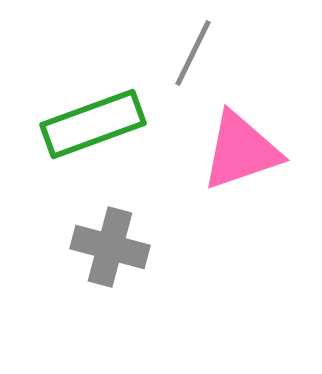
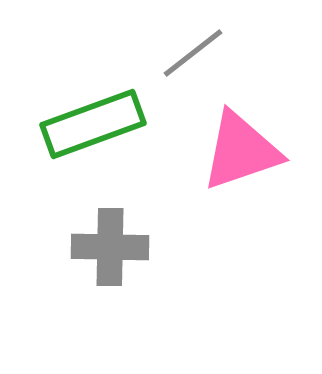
gray line: rotated 26 degrees clockwise
gray cross: rotated 14 degrees counterclockwise
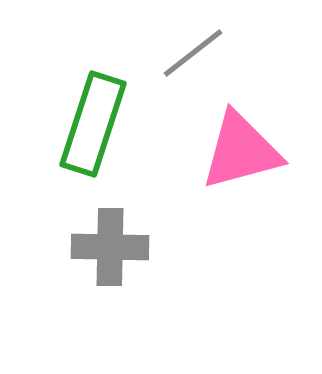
green rectangle: rotated 52 degrees counterclockwise
pink triangle: rotated 4 degrees clockwise
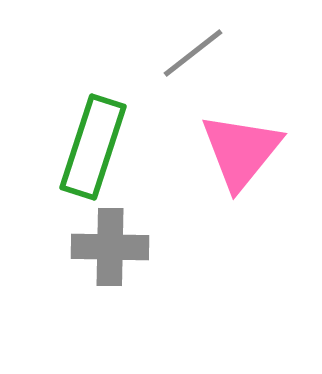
green rectangle: moved 23 px down
pink triangle: rotated 36 degrees counterclockwise
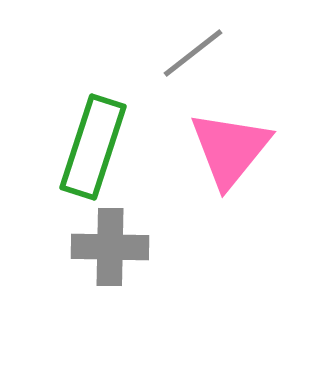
pink triangle: moved 11 px left, 2 px up
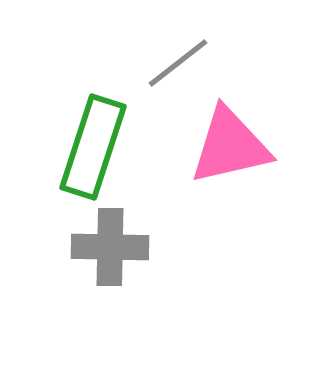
gray line: moved 15 px left, 10 px down
pink triangle: moved 3 px up; rotated 38 degrees clockwise
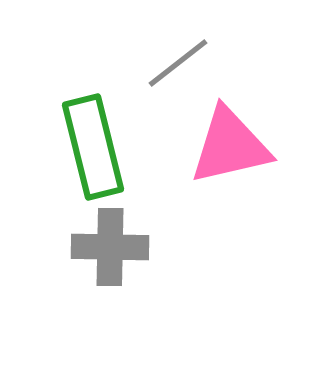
green rectangle: rotated 32 degrees counterclockwise
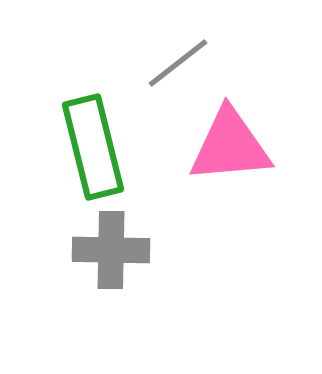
pink triangle: rotated 8 degrees clockwise
gray cross: moved 1 px right, 3 px down
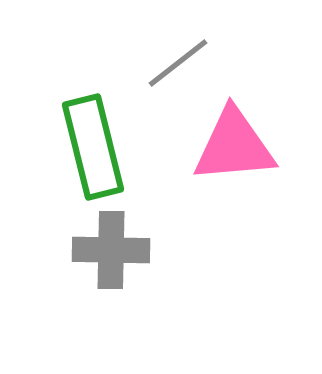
pink triangle: moved 4 px right
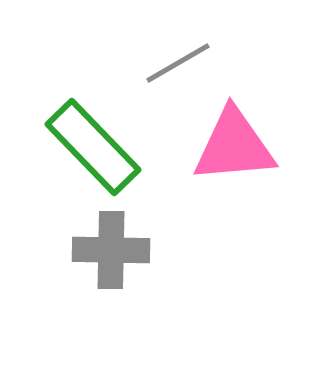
gray line: rotated 8 degrees clockwise
green rectangle: rotated 30 degrees counterclockwise
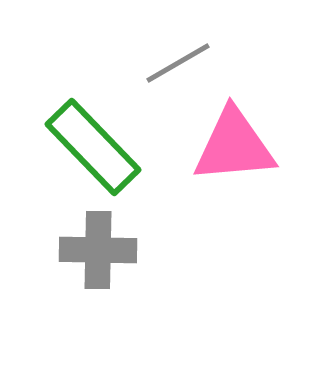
gray cross: moved 13 px left
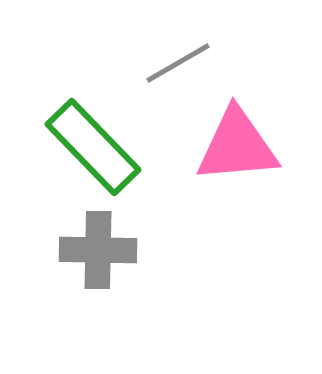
pink triangle: moved 3 px right
